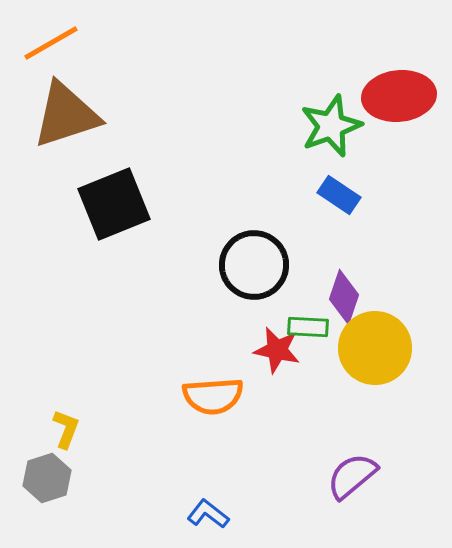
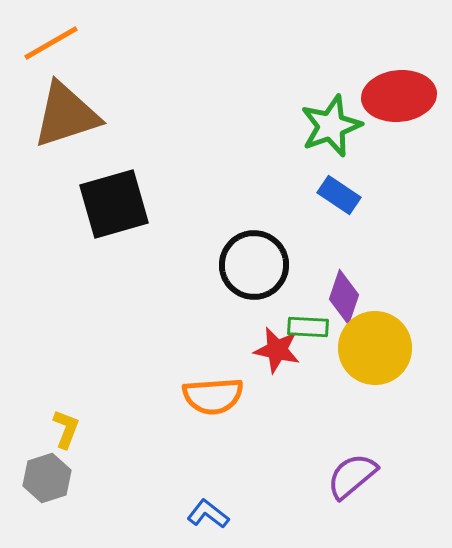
black square: rotated 6 degrees clockwise
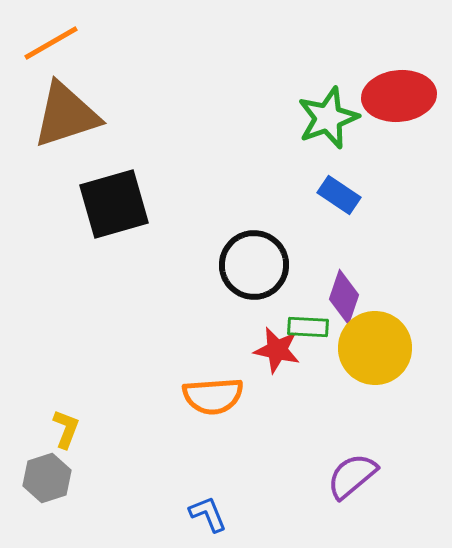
green star: moved 3 px left, 8 px up
blue L-shape: rotated 30 degrees clockwise
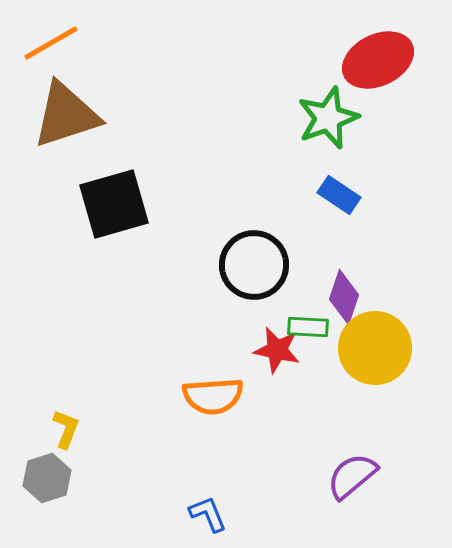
red ellipse: moved 21 px left, 36 px up; rotated 20 degrees counterclockwise
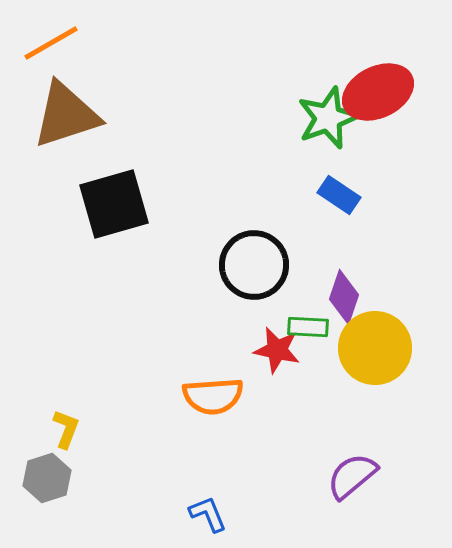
red ellipse: moved 32 px down
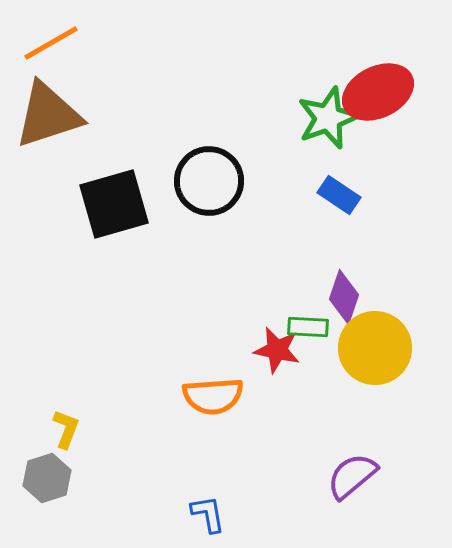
brown triangle: moved 18 px left
black circle: moved 45 px left, 84 px up
blue L-shape: rotated 12 degrees clockwise
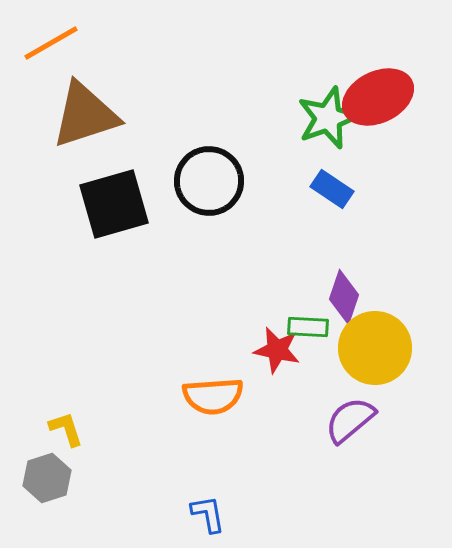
red ellipse: moved 5 px down
brown triangle: moved 37 px right
blue rectangle: moved 7 px left, 6 px up
yellow L-shape: rotated 39 degrees counterclockwise
purple semicircle: moved 2 px left, 56 px up
